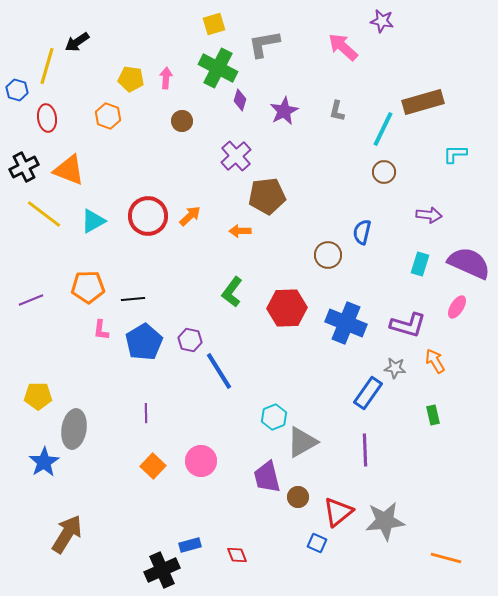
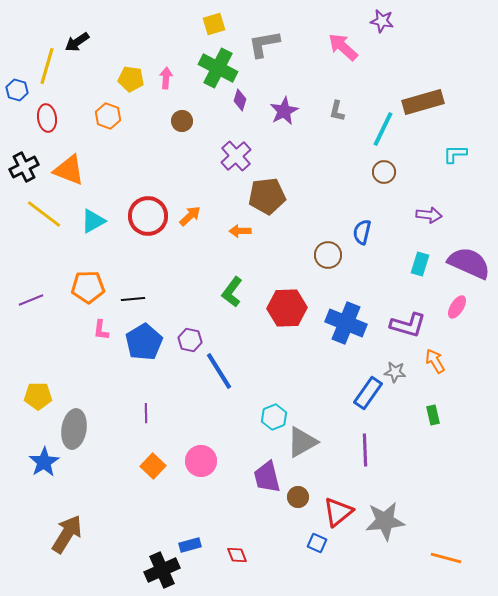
gray star at (395, 368): moved 4 px down
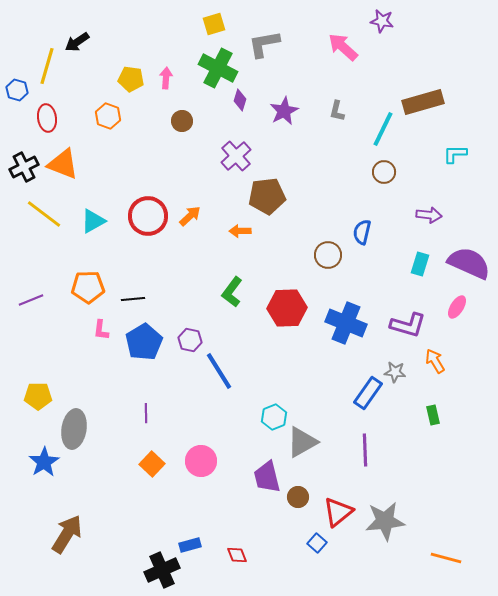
orange triangle at (69, 170): moved 6 px left, 6 px up
orange square at (153, 466): moved 1 px left, 2 px up
blue square at (317, 543): rotated 18 degrees clockwise
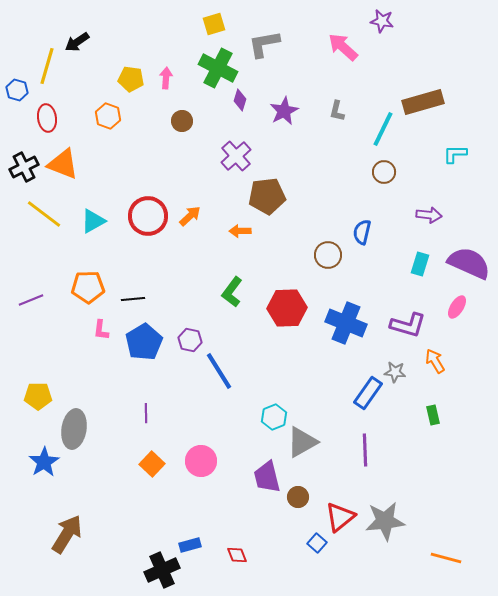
red triangle at (338, 512): moved 2 px right, 5 px down
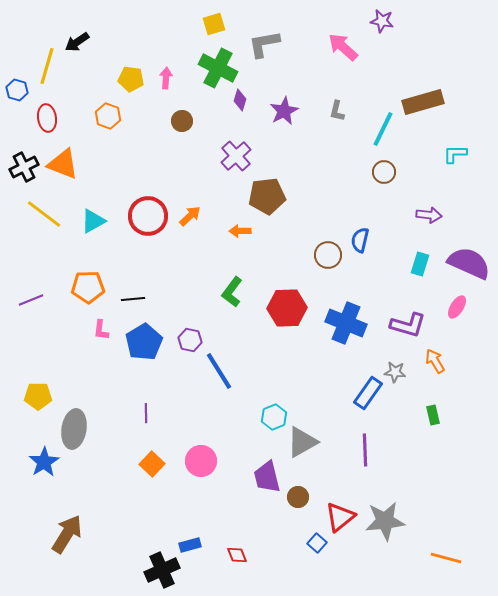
blue semicircle at (362, 232): moved 2 px left, 8 px down
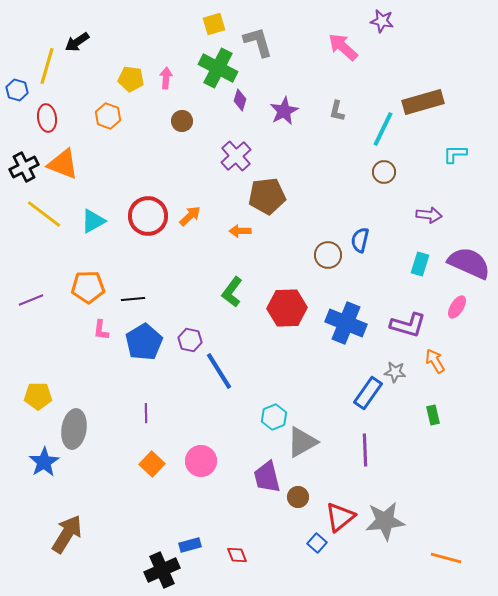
gray L-shape at (264, 44): moved 6 px left, 2 px up; rotated 84 degrees clockwise
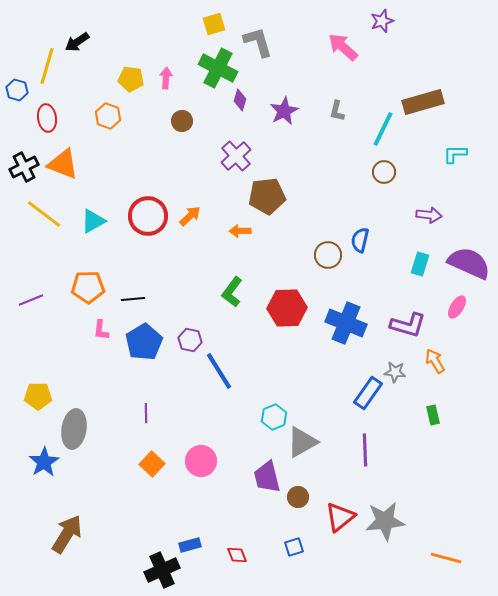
purple star at (382, 21): rotated 30 degrees counterclockwise
blue square at (317, 543): moved 23 px left, 4 px down; rotated 30 degrees clockwise
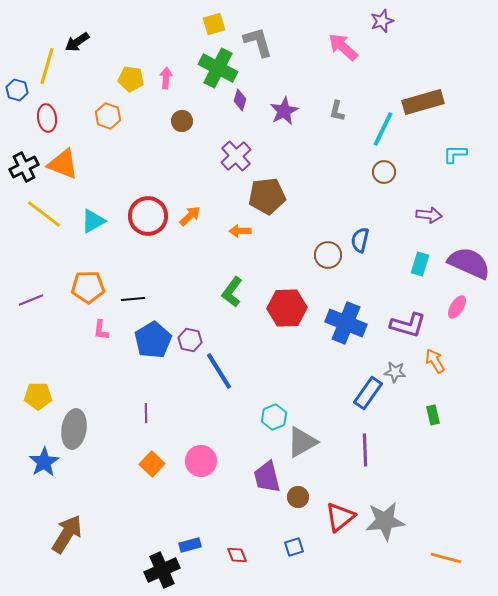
blue pentagon at (144, 342): moved 9 px right, 2 px up
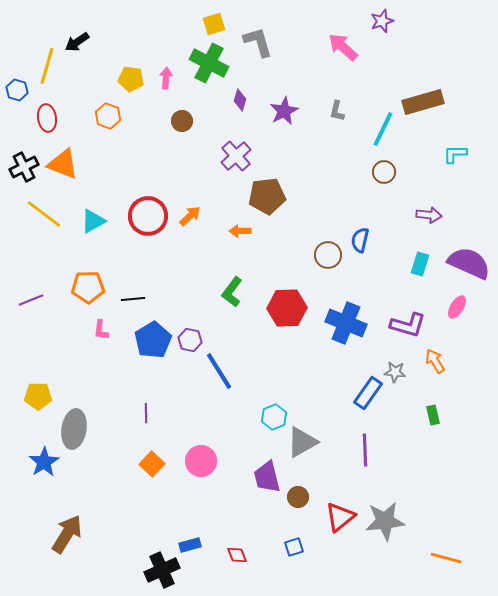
green cross at (218, 68): moved 9 px left, 5 px up
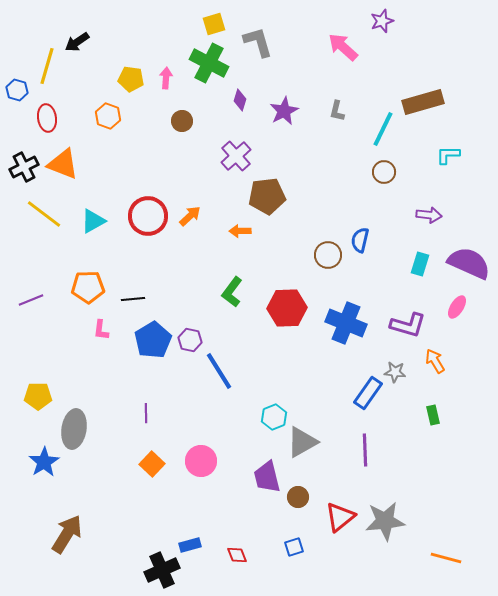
cyan L-shape at (455, 154): moved 7 px left, 1 px down
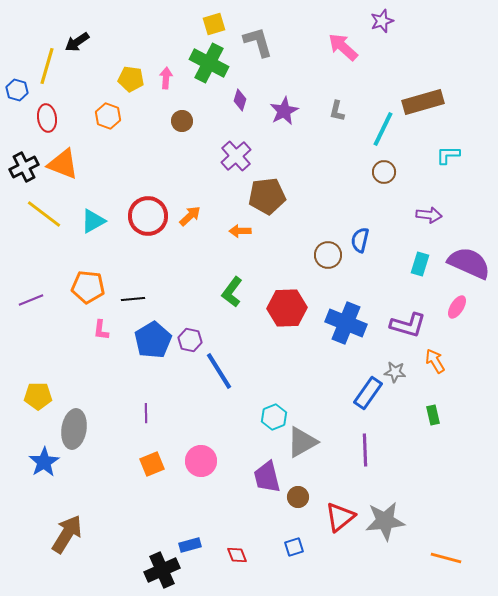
orange pentagon at (88, 287): rotated 8 degrees clockwise
orange square at (152, 464): rotated 25 degrees clockwise
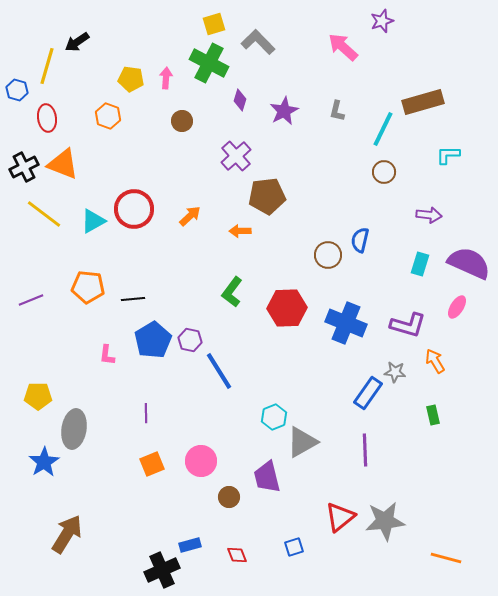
gray L-shape at (258, 42): rotated 28 degrees counterclockwise
red circle at (148, 216): moved 14 px left, 7 px up
pink L-shape at (101, 330): moved 6 px right, 25 px down
brown circle at (298, 497): moved 69 px left
